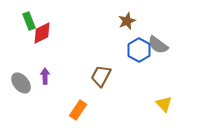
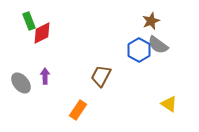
brown star: moved 24 px right
yellow triangle: moved 5 px right; rotated 12 degrees counterclockwise
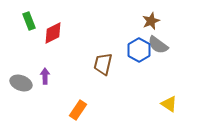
red diamond: moved 11 px right
brown trapezoid: moved 2 px right, 12 px up; rotated 15 degrees counterclockwise
gray ellipse: rotated 30 degrees counterclockwise
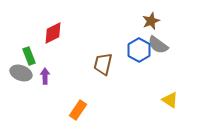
green rectangle: moved 35 px down
gray ellipse: moved 10 px up
yellow triangle: moved 1 px right, 4 px up
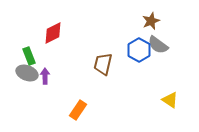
gray ellipse: moved 6 px right
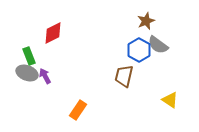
brown star: moved 5 px left
brown trapezoid: moved 21 px right, 12 px down
purple arrow: rotated 28 degrees counterclockwise
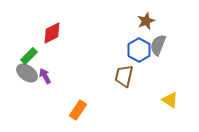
red diamond: moved 1 px left
gray semicircle: rotated 75 degrees clockwise
green rectangle: rotated 66 degrees clockwise
gray ellipse: rotated 15 degrees clockwise
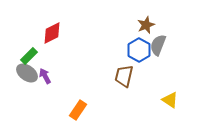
brown star: moved 4 px down
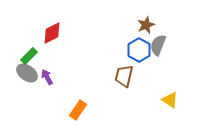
purple arrow: moved 2 px right, 1 px down
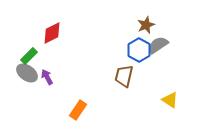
gray semicircle: rotated 35 degrees clockwise
